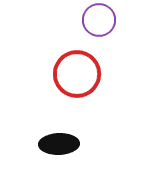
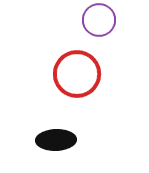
black ellipse: moved 3 px left, 4 px up
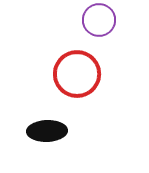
black ellipse: moved 9 px left, 9 px up
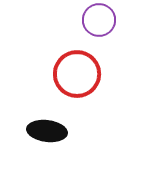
black ellipse: rotated 9 degrees clockwise
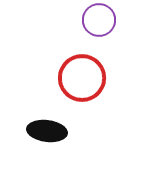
red circle: moved 5 px right, 4 px down
